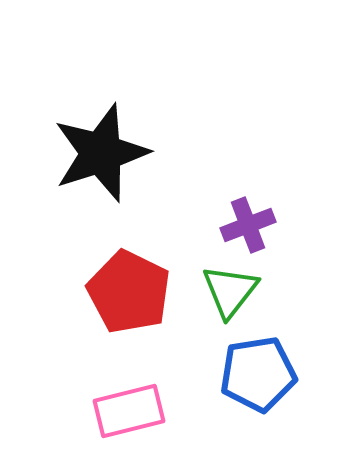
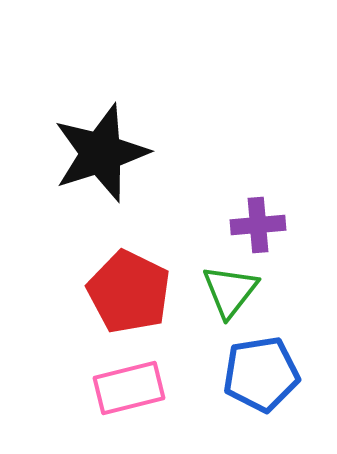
purple cross: moved 10 px right; rotated 16 degrees clockwise
blue pentagon: moved 3 px right
pink rectangle: moved 23 px up
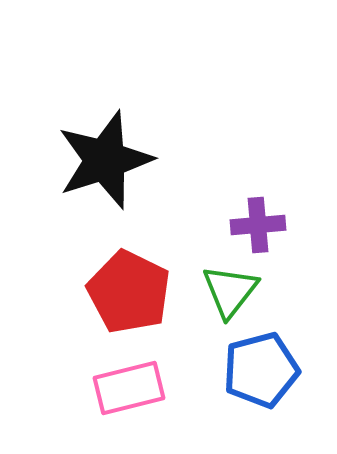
black star: moved 4 px right, 7 px down
blue pentagon: moved 4 px up; rotated 6 degrees counterclockwise
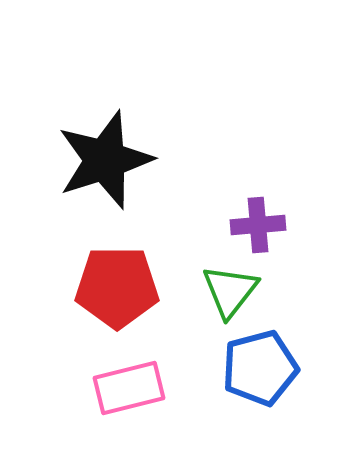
red pentagon: moved 12 px left, 5 px up; rotated 26 degrees counterclockwise
blue pentagon: moved 1 px left, 2 px up
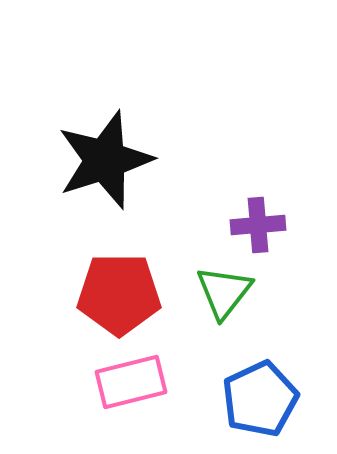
red pentagon: moved 2 px right, 7 px down
green triangle: moved 6 px left, 1 px down
blue pentagon: moved 31 px down; rotated 10 degrees counterclockwise
pink rectangle: moved 2 px right, 6 px up
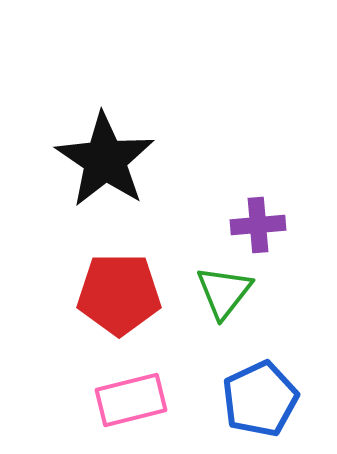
black star: rotated 20 degrees counterclockwise
pink rectangle: moved 18 px down
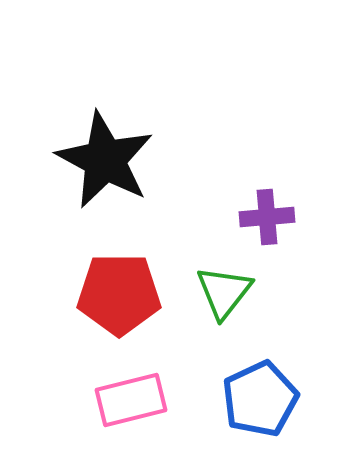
black star: rotated 6 degrees counterclockwise
purple cross: moved 9 px right, 8 px up
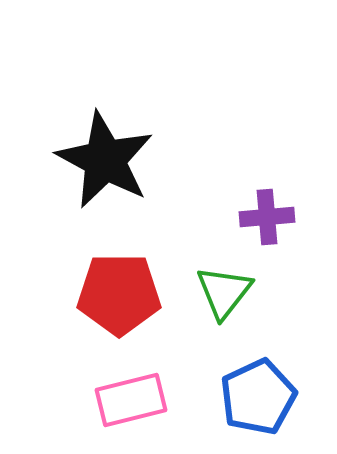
blue pentagon: moved 2 px left, 2 px up
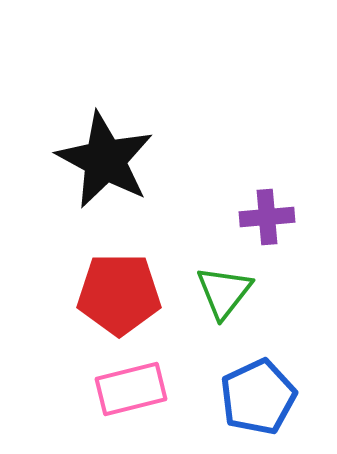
pink rectangle: moved 11 px up
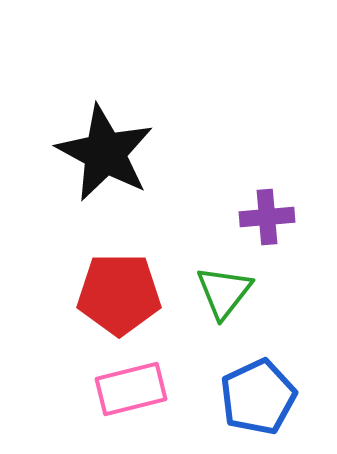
black star: moved 7 px up
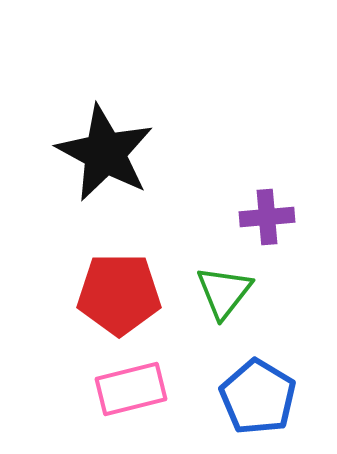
blue pentagon: rotated 16 degrees counterclockwise
